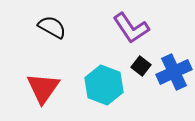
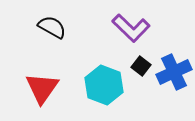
purple L-shape: rotated 12 degrees counterclockwise
red triangle: moved 1 px left
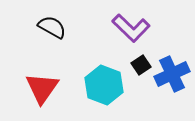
black square: moved 1 px up; rotated 18 degrees clockwise
blue cross: moved 2 px left, 2 px down
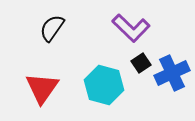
black semicircle: moved 1 px down; rotated 84 degrees counterclockwise
black square: moved 2 px up
blue cross: moved 1 px up
cyan hexagon: rotated 6 degrees counterclockwise
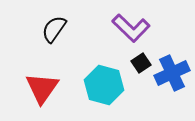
black semicircle: moved 2 px right, 1 px down
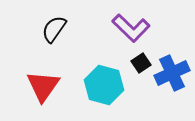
red triangle: moved 1 px right, 2 px up
